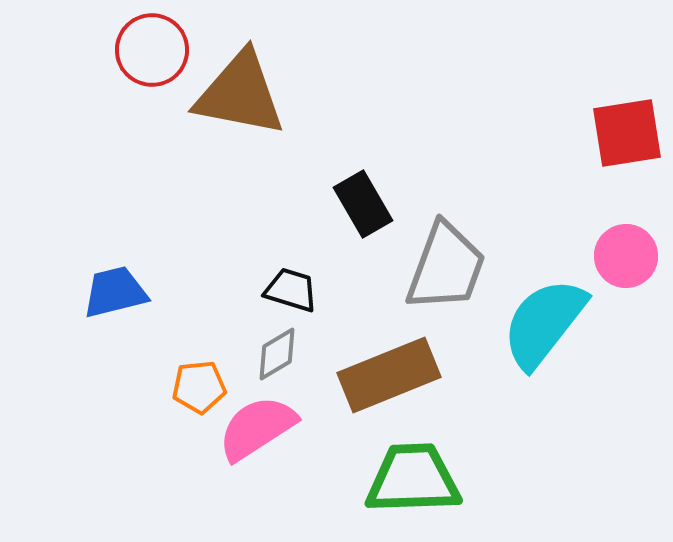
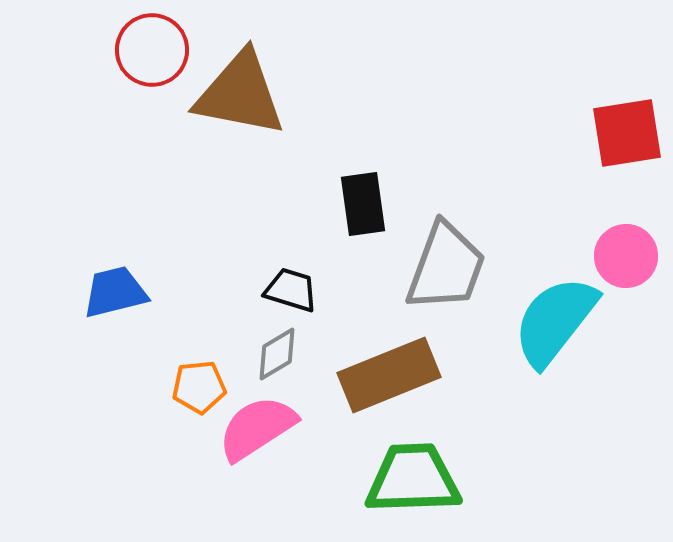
black rectangle: rotated 22 degrees clockwise
cyan semicircle: moved 11 px right, 2 px up
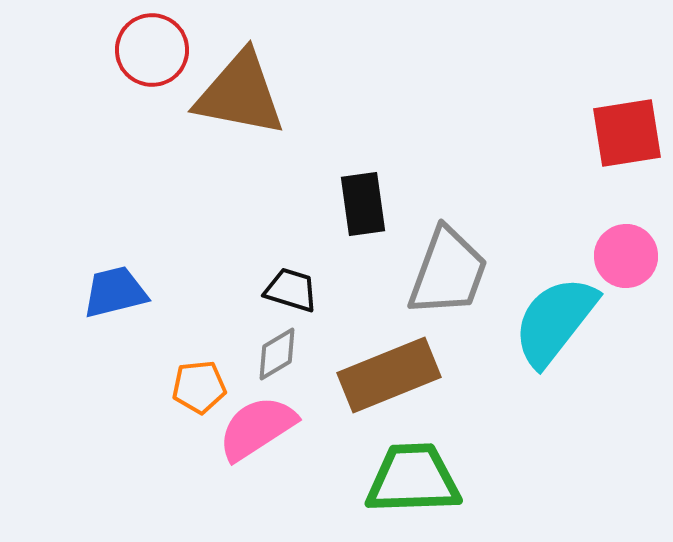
gray trapezoid: moved 2 px right, 5 px down
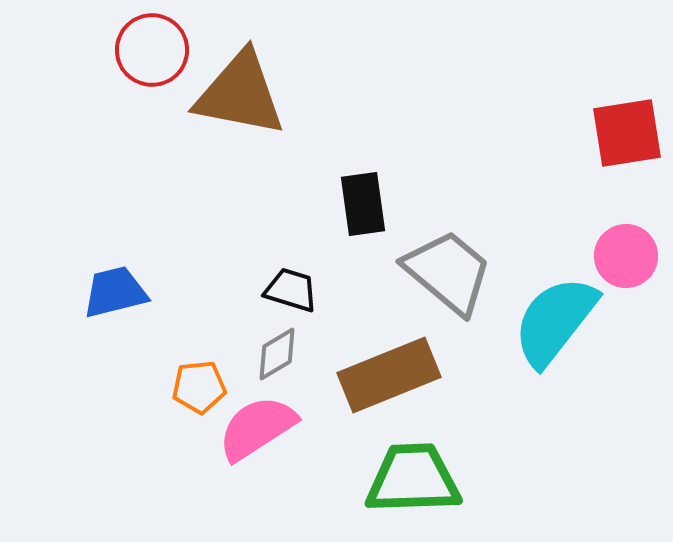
gray trapezoid: rotated 70 degrees counterclockwise
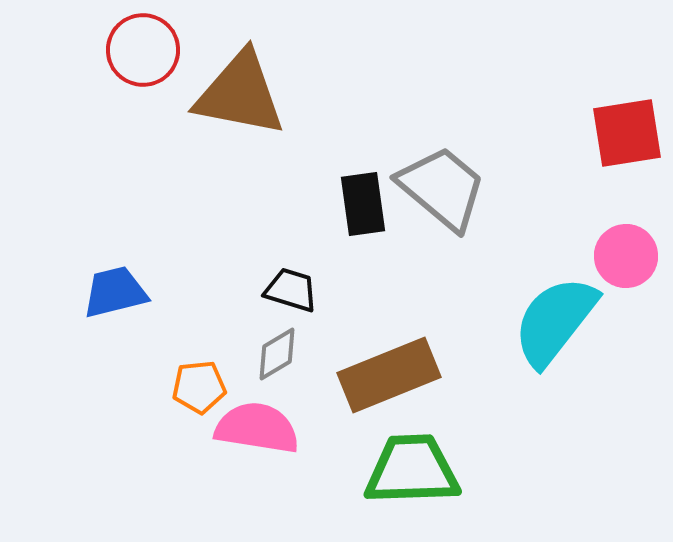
red circle: moved 9 px left
gray trapezoid: moved 6 px left, 84 px up
pink semicircle: rotated 42 degrees clockwise
green trapezoid: moved 1 px left, 9 px up
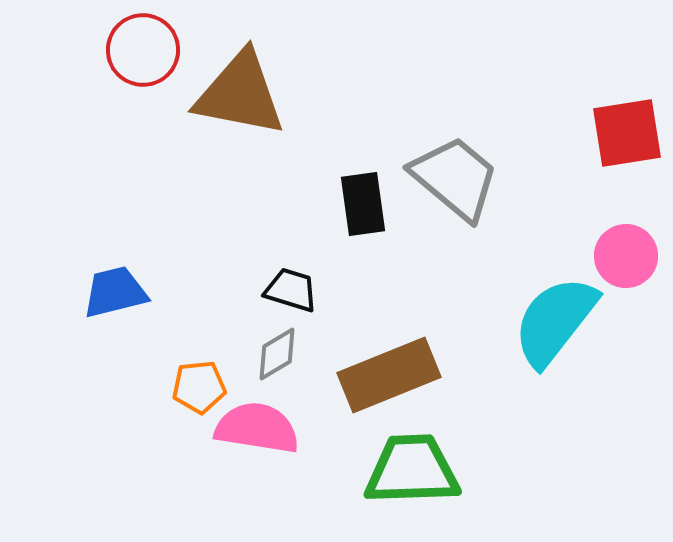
gray trapezoid: moved 13 px right, 10 px up
